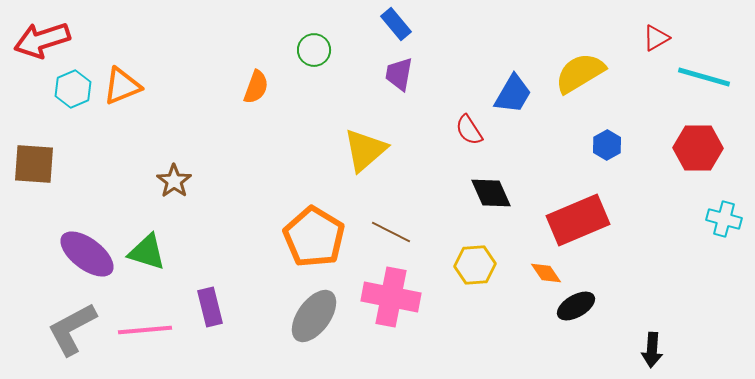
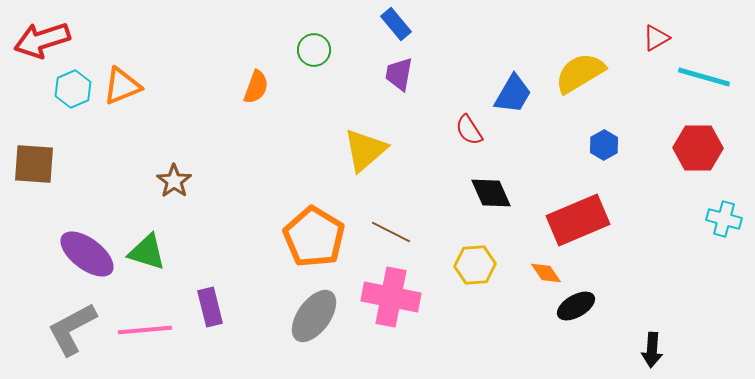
blue hexagon: moved 3 px left
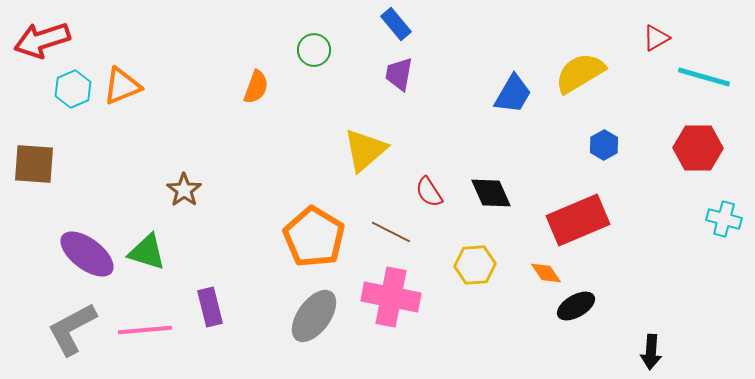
red semicircle: moved 40 px left, 62 px down
brown star: moved 10 px right, 9 px down
black arrow: moved 1 px left, 2 px down
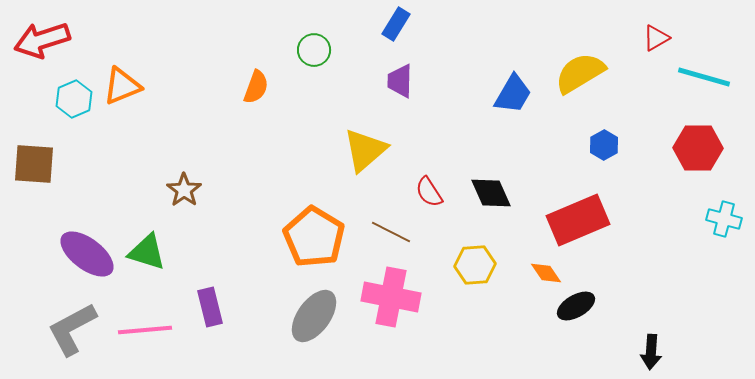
blue rectangle: rotated 72 degrees clockwise
purple trapezoid: moved 1 px right, 7 px down; rotated 9 degrees counterclockwise
cyan hexagon: moved 1 px right, 10 px down
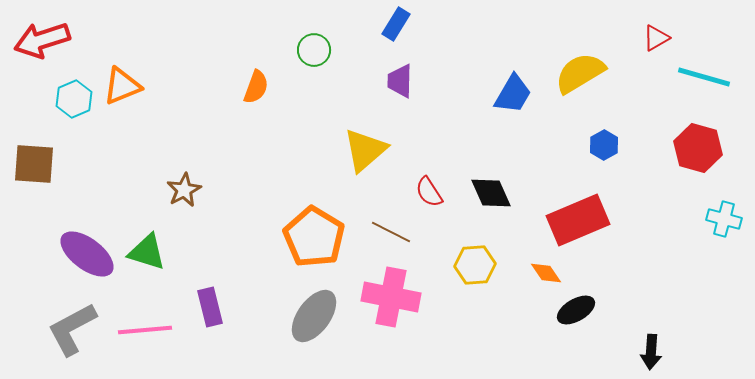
red hexagon: rotated 15 degrees clockwise
brown star: rotated 8 degrees clockwise
black ellipse: moved 4 px down
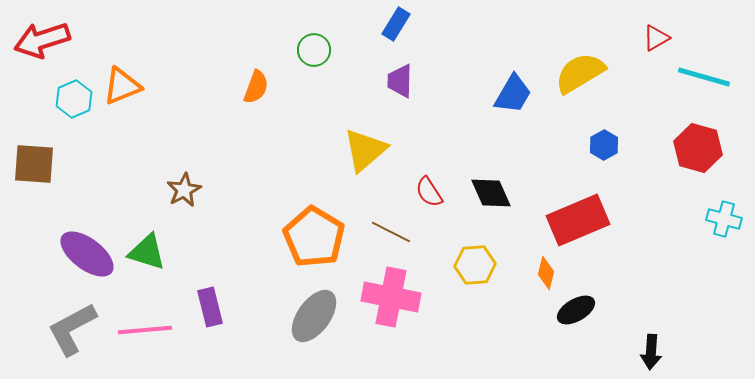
orange diamond: rotated 48 degrees clockwise
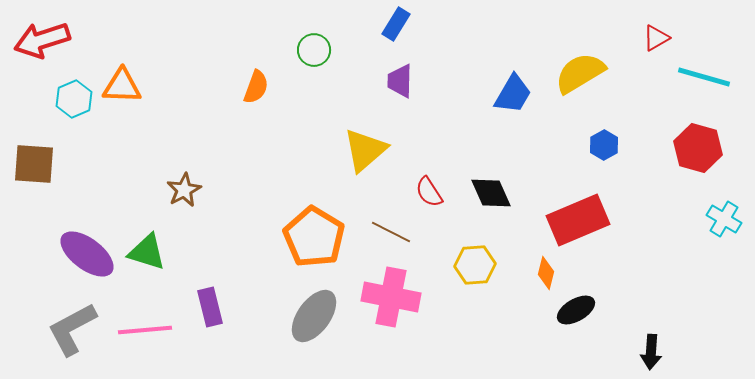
orange triangle: rotated 24 degrees clockwise
cyan cross: rotated 16 degrees clockwise
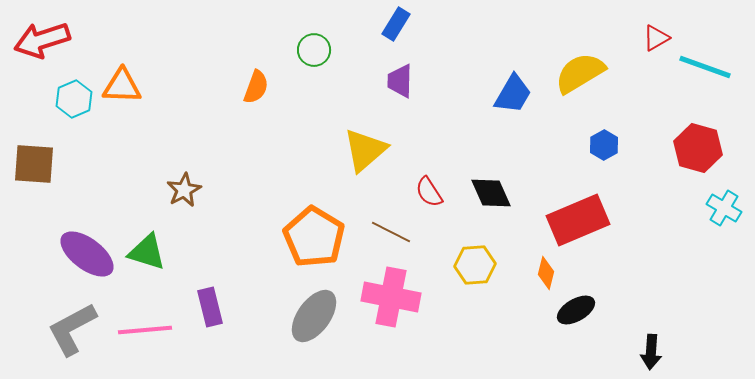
cyan line: moved 1 px right, 10 px up; rotated 4 degrees clockwise
cyan cross: moved 11 px up
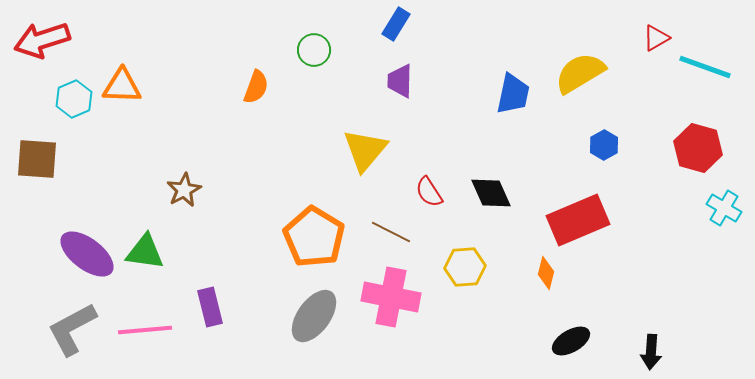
blue trapezoid: rotated 18 degrees counterclockwise
yellow triangle: rotated 9 degrees counterclockwise
brown square: moved 3 px right, 5 px up
green triangle: moved 2 px left; rotated 9 degrees counterclockwise
yellow hexagon: moved 10 px left, 2 px down
black ellipse: moved 5 px left, 31 px down
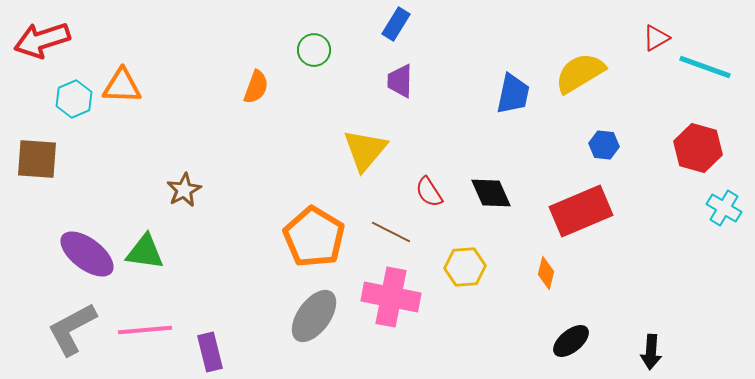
blue hexagon: rotated 24 degrees counterclockwise
red rectangle: moved 3 px right, 9 px up
purple rectangle: moved 45 px down
black ellipse: rotated 9 degrees counterclockwise
